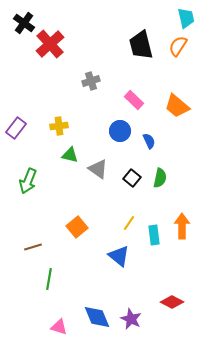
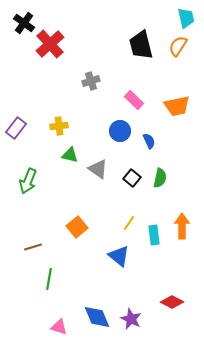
orange trapezoid: rotated 52 degrees counterclockwise
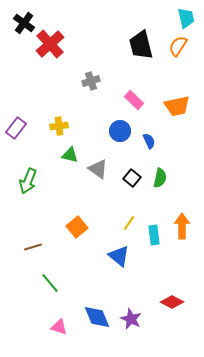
green line: moved 1 px right, 4 px down; rotated 50 degrees counterclockwise
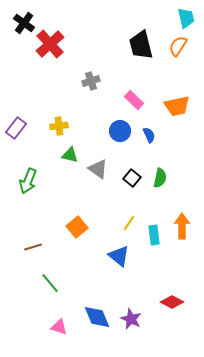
blue semicircle: moved 6 px up
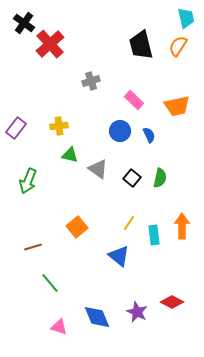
purple star: moved 6 px right, 7 px up
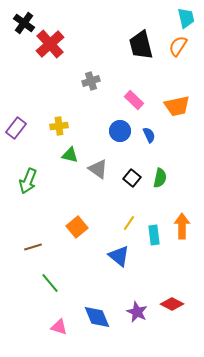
red diamond: moved 2 px down
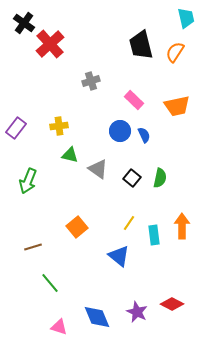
orange semicircle: moved 3 px left, 6 px down
blue semicircle: moved 5 px left
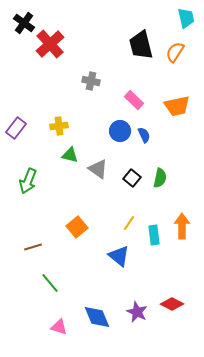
gray cross: rotated 30 degrees clockwise
